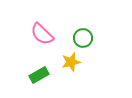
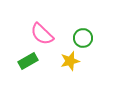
yellow star: moved 1 px left, 1 px up
green rectangle: moved 11 px left, 14 px up
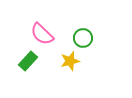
green rectangle: rotated 18 degrees counterclockwise
